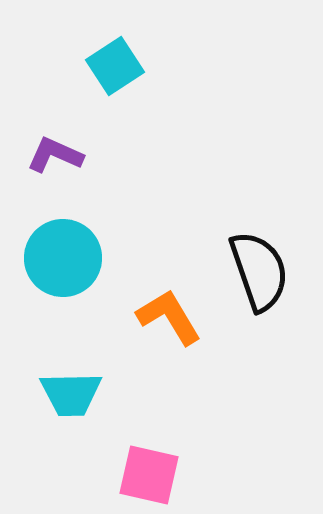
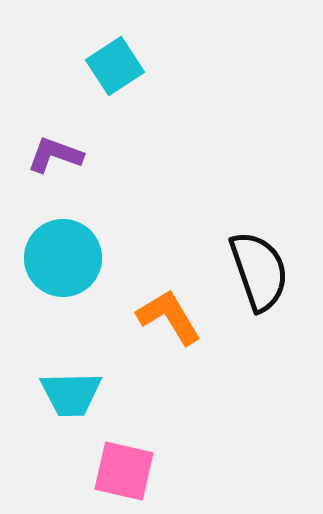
purple L-shape: rotated 4 degrees counterclockwise
pink square: moved 25 px left, 4 px up
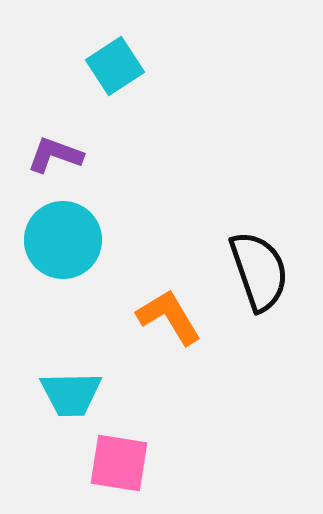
cyan circle: moved 18 px up
pink square: moved 5 px left, 8 px up; rotated 4 degrees counterclockwise
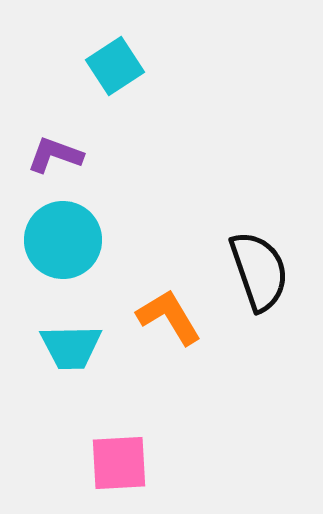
cyan trapezoid: moved 47 px up
pink square: rotated 12 degrees counterclockwise
